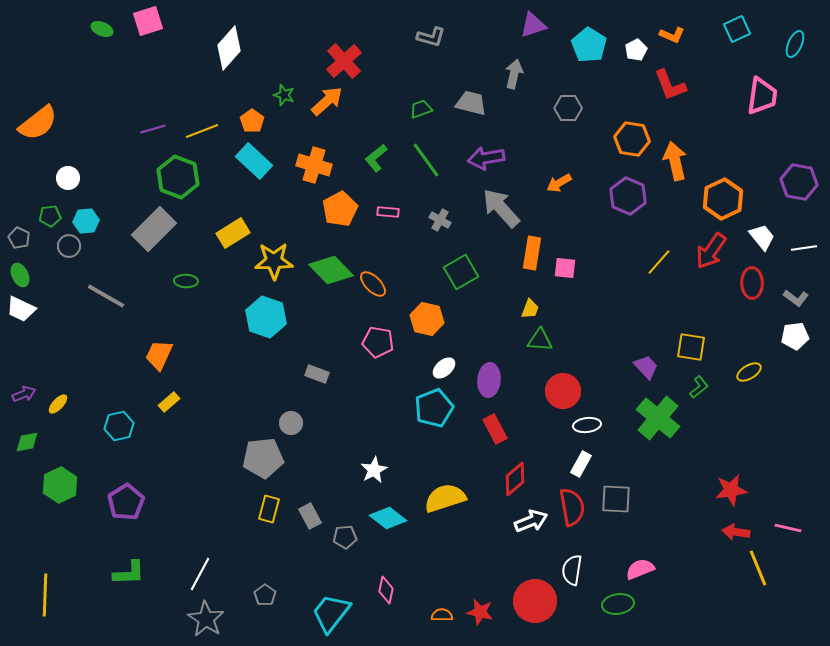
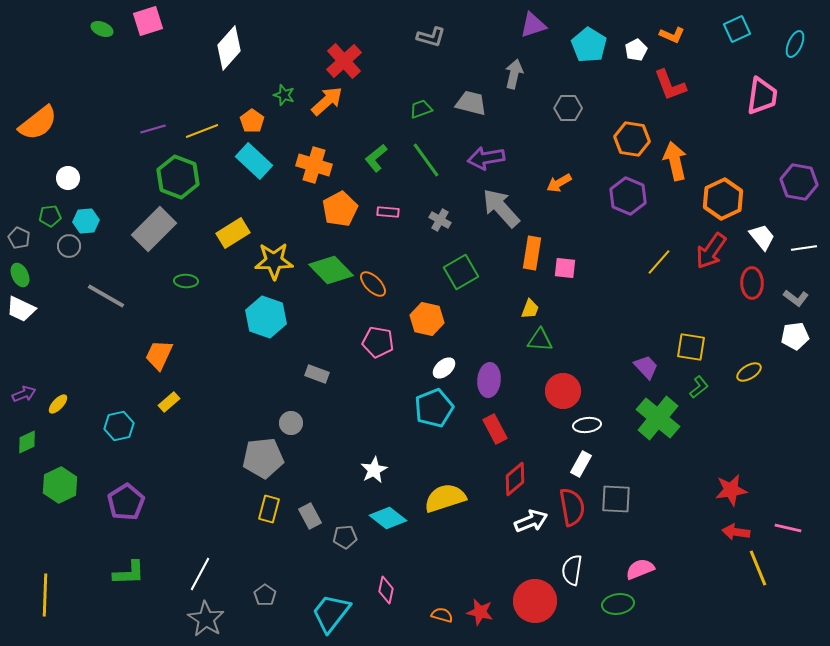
green diamond at (27, 442): rotated 15 degrees counterclockwise
orange semicircle at (442, 615): rotated 15 degrees clockwise
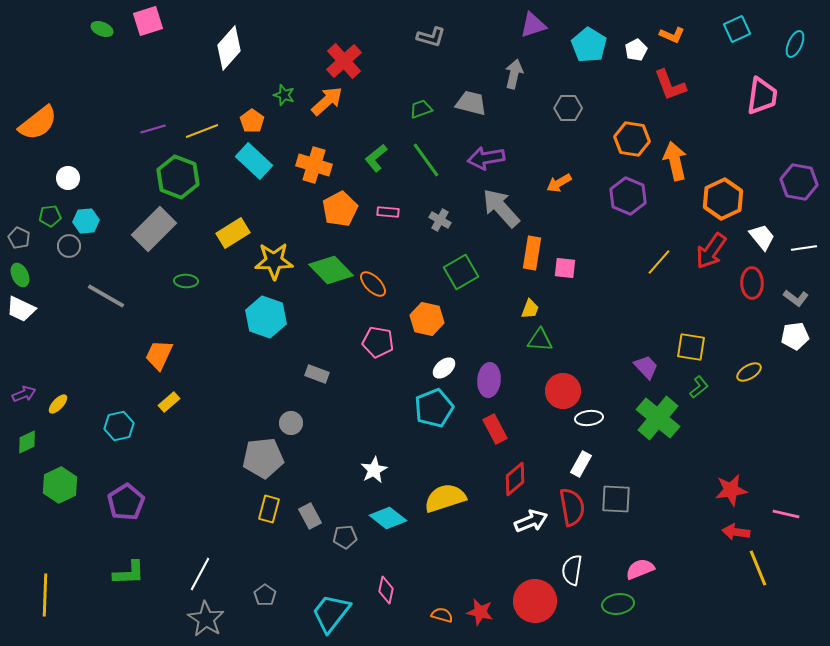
white ellipse at (587, 425): moved 2 px right, 7 px up
pink line at (788, 528): moved 2 px left, 14 px up
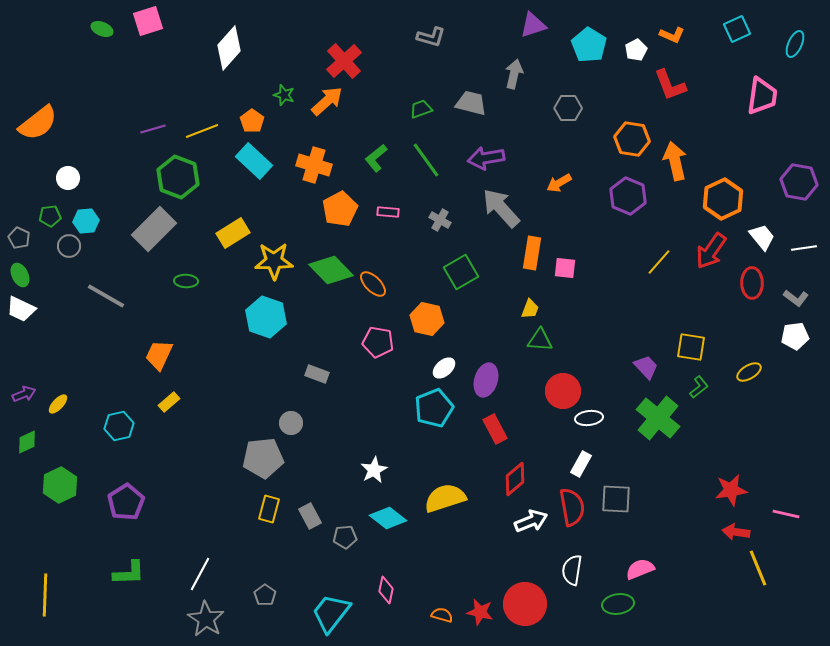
purple ellipse at (489, 380): moved 3 px left; rotated 12 degrees clockwise
red circle at (535, 601): moved 10 px left, 3 px down
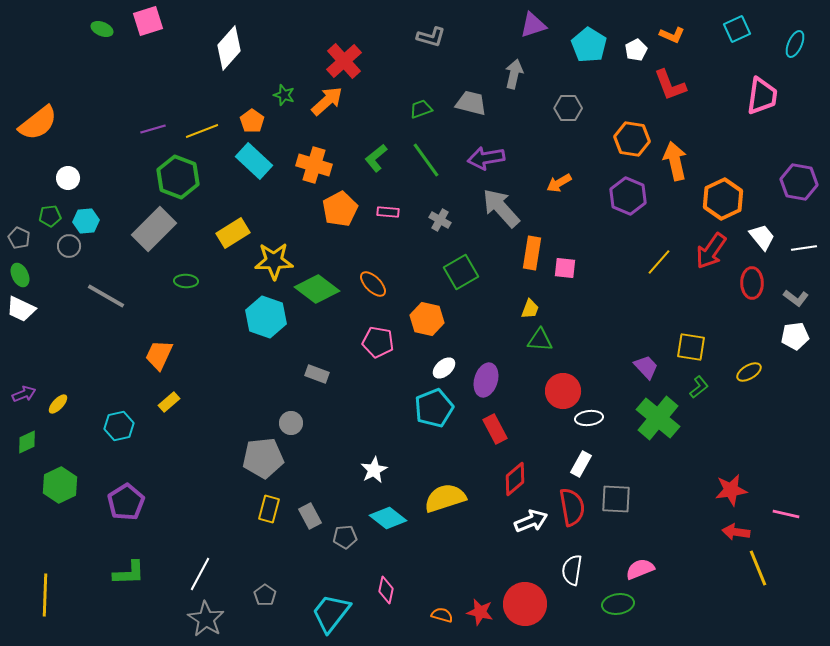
green diamond at (331, 270): moved 14 px left, 19 px down; rotated 9 degrees counterclockwise
